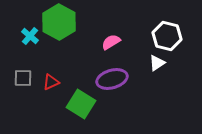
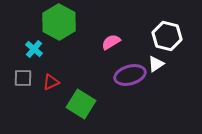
cyan cross: moved 4 px right, 13 px down
white triangle: moved 1 px left, 1 px down
purple ellipse: moved 18 px right, 4 px up
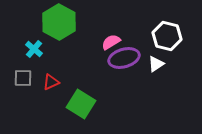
purple ellipse: moved 6 px left, 17 px up
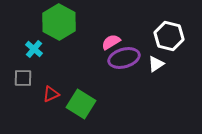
white hexagon: moved 2 px right
red triangle: moved 12 px down
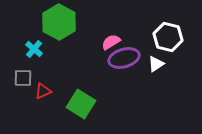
white hexagon: moved 1 px left, 1 px down
red triangle: moved 8 px left, 3 px up
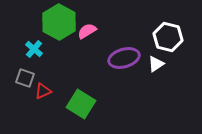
pink semicircle: moved 24 px left, 11 px up
gray square: moved 2 px right; rotated 18 degrees clockwise
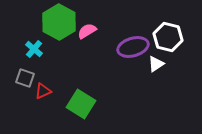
purple ellipse: moved 9 px right, 11 px up
